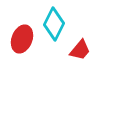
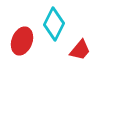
red ellipse: moved 2 px down
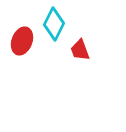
red trapezoid: rotated 120 degrees clockwise
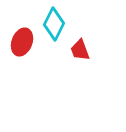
red ellipse: moved 1 px down
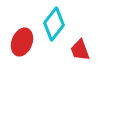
cyan diamond: rotated 12 degrees clockwise
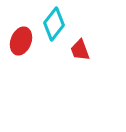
red ellipse: moved 1 px left, 1 px up
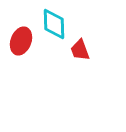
cyan diamond: rotated 40 degrees counterclockwise
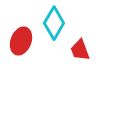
cyan diamond: moved 1 px up; rotated 32 degrees clockwise
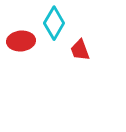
red ellipse: rotated 64 degrees clockwise
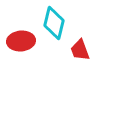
cyan diamond: rotated 16 degrees counterclockwise
